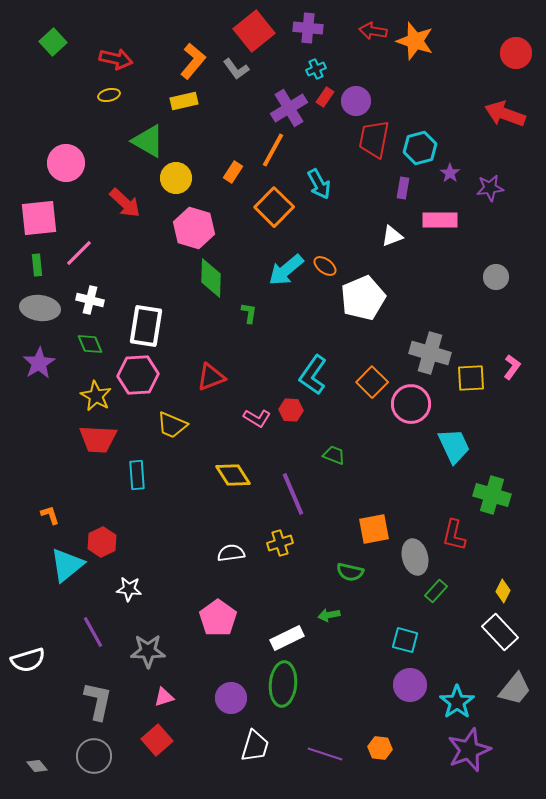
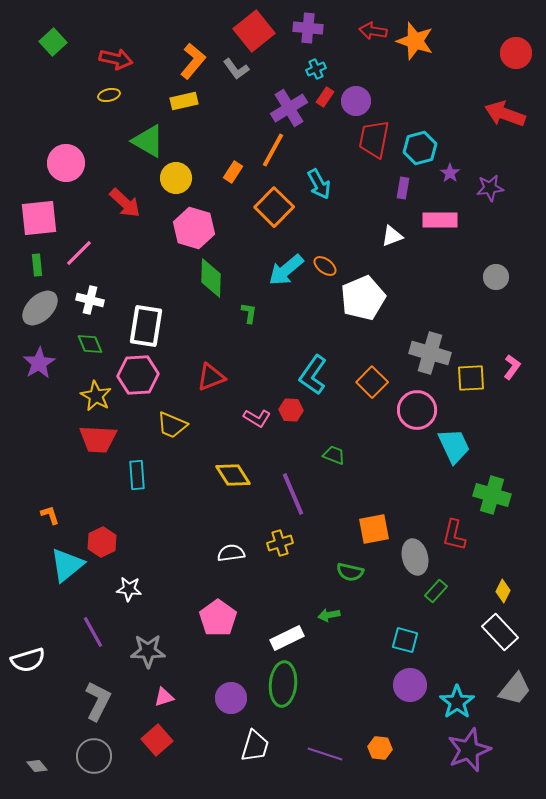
gray ellipse at (40, 308): rotated 51 degrees counterclockwise
pink circle at (411, 404): moved 6 px right, 6 px down
gray L-shape at (98, 701): rotated 15 degrees clockwise
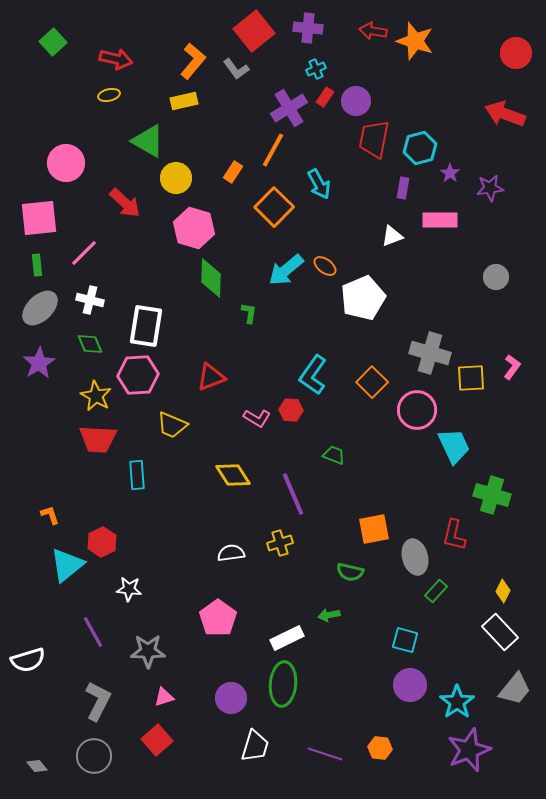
pink line at (79, 253): moved 5 px right
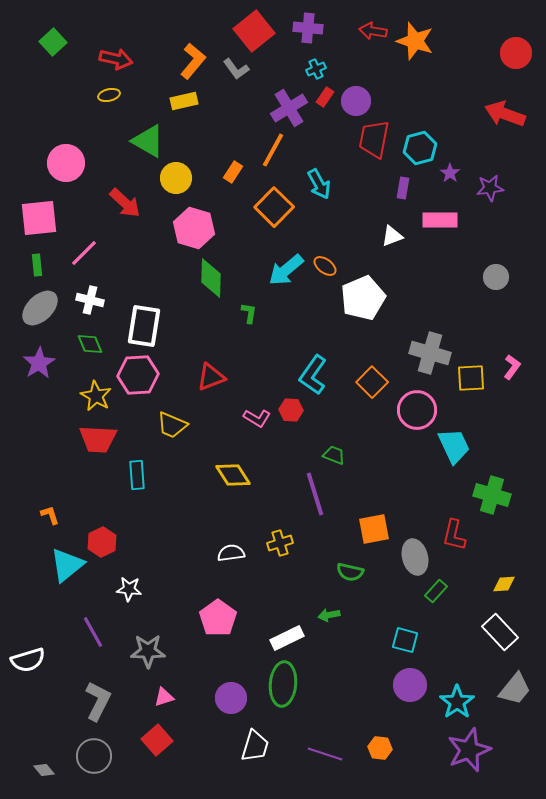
white rectangle at (146, 326): moved 2 px left
purple line at (293, 494): moved 22 px right; rotated 6 degrees clockwise
yellow diamond at (503, 591): moved 1 px right, 7 px up; rotated 60 degrees clockwise
gray diamond at (37, 766): moved 7 px right, 4 px down
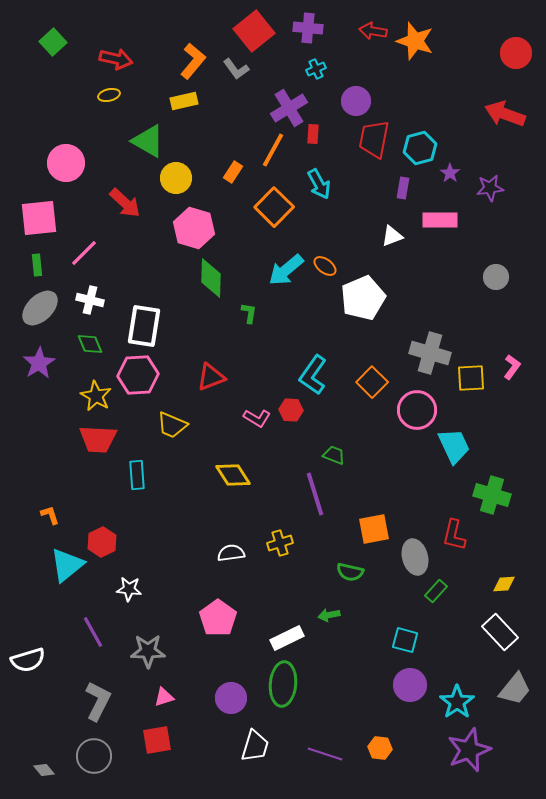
red rectangle at (325, 97): moved 12 px left, 37 px down; rotated 30 degrees counterclockwise
red square at (157, 740): rotated 32 degrees clockwise
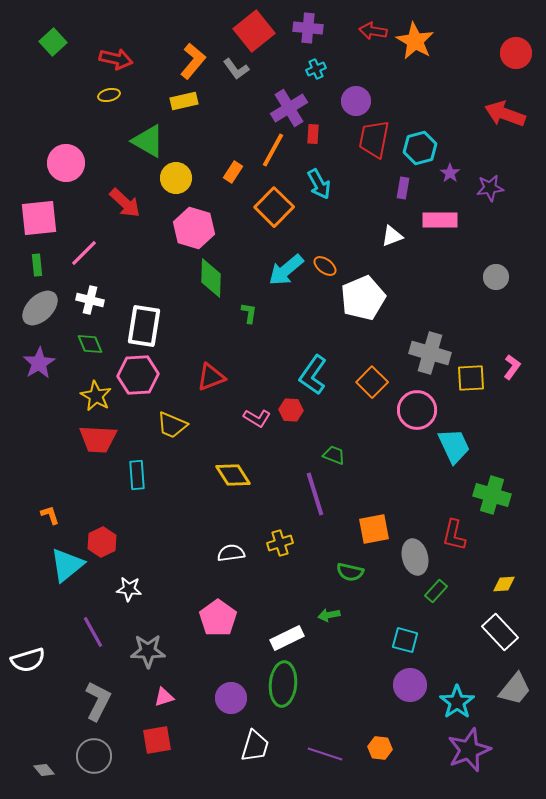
orange star at (415, 41): rotated 12 degrees clockwise
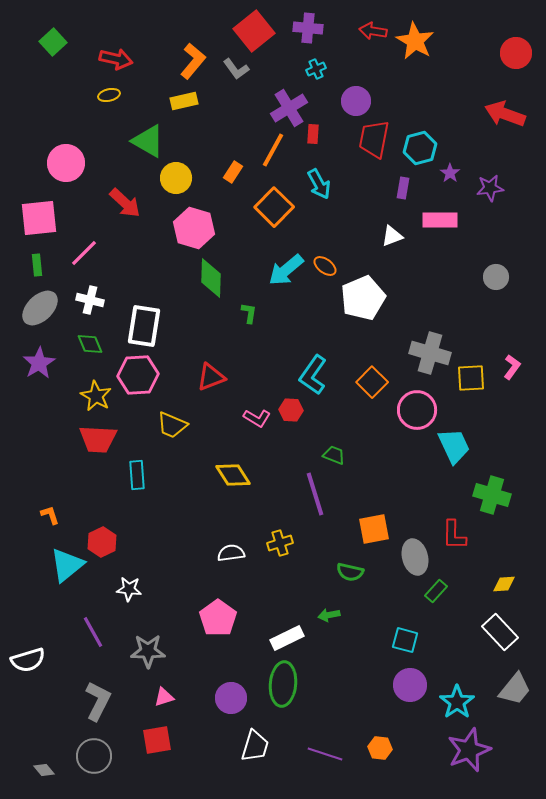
red L-shape at (454, 535): rotated 12 degrees counterclockwise
